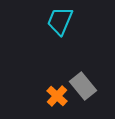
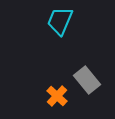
gray rectangle: moved 4 px right, 6 px up
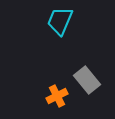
orange cross: rotated 20 degrees clockwise
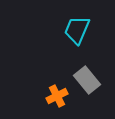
cyan trapezoid: moved 17 px right, 9 px down
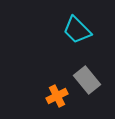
cyan trapezoid: rotated 68 degrees counterclockwise
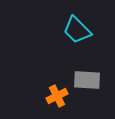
gray rectangle: rotated 48 degrees counterclockwise
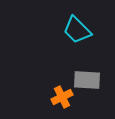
orange cross: moved 5 px right, 1 px down
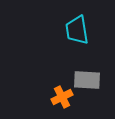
cyan trapezoid: rotated 36 degrees clockwise
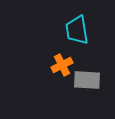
orange cross: moved 32 px up
